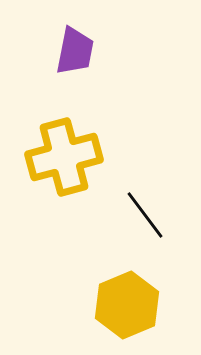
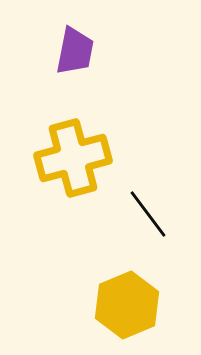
yellow cross: moved 9 px right, 1 px down
black line: moved 3 px right, 1 px up
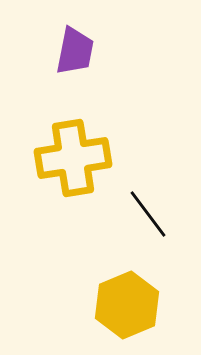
yellow cross: rotated 6 degrees clockwise
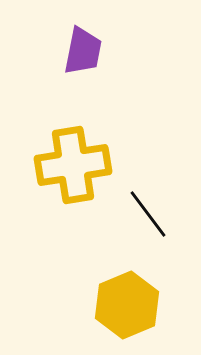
purple trapezoid: moved 8 px right
yellow cross: moved 7 px down
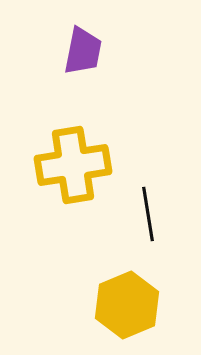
black line: rotated 28 degrees clockwise
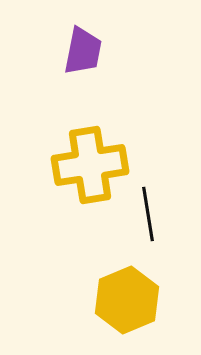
yellow cross: moved 17 px right
yellow hexagon: moved 5 px up
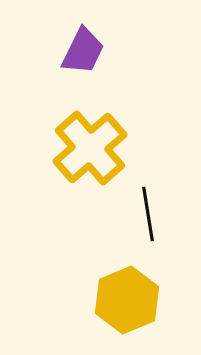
purple trapezoid: rotated 15 degrees clockwise
yellow cross: moved 17 px up; rotated 32 degrees counterclockwise
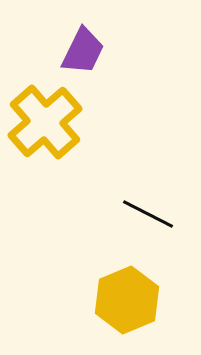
yellow cross: moved 45 px left, 26 px up
black line: rotated 54 degrees counterclockwise
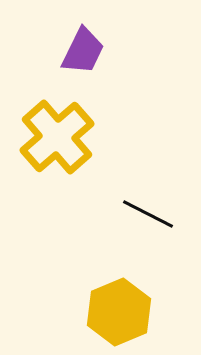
yellow cross: moved 12 px right, 15 px down
yellow hexagon: moved 8 px left, 12 px down
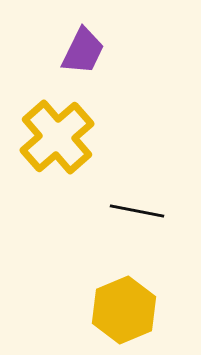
black line: moved 11 px left, 3 px up; rotated 16 degrees counterclockwise
yellow hexagon: moved 5 px right, 2 px up
